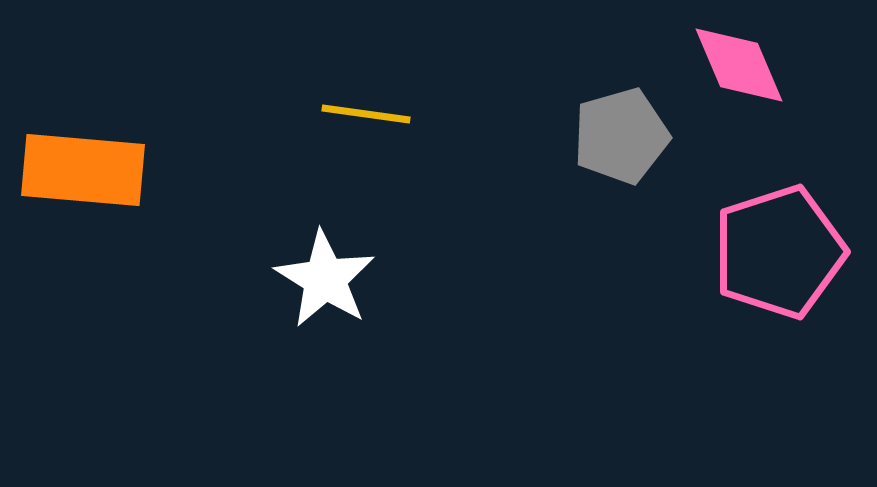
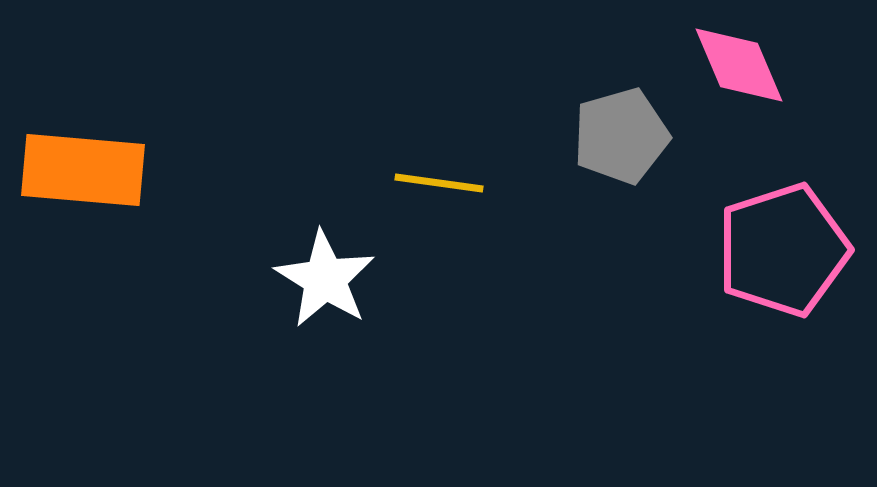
yellow line: moved 73 px right, 69 px down
pink pentagon: moved 4 px right, 2 px up
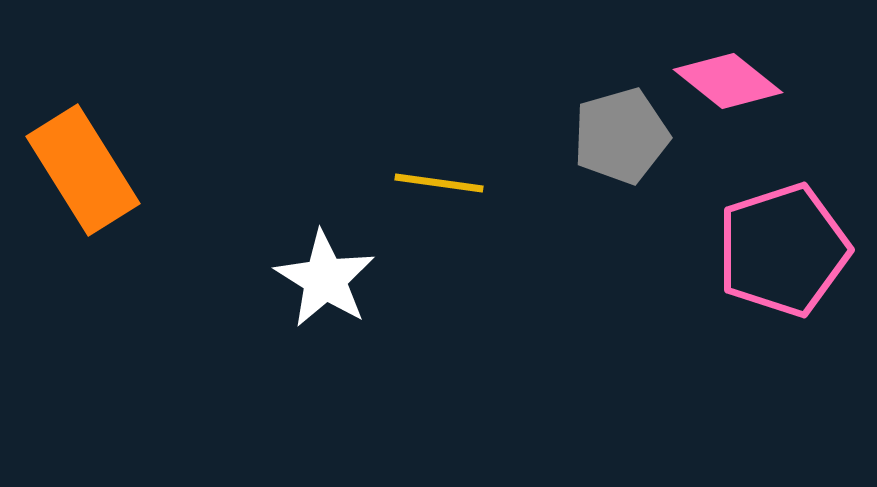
pink diamond: moved 11 px left, 16 px down; rotated 28 degrees counterclockwise
orange rectangle: rotated 53 degrees clockwise
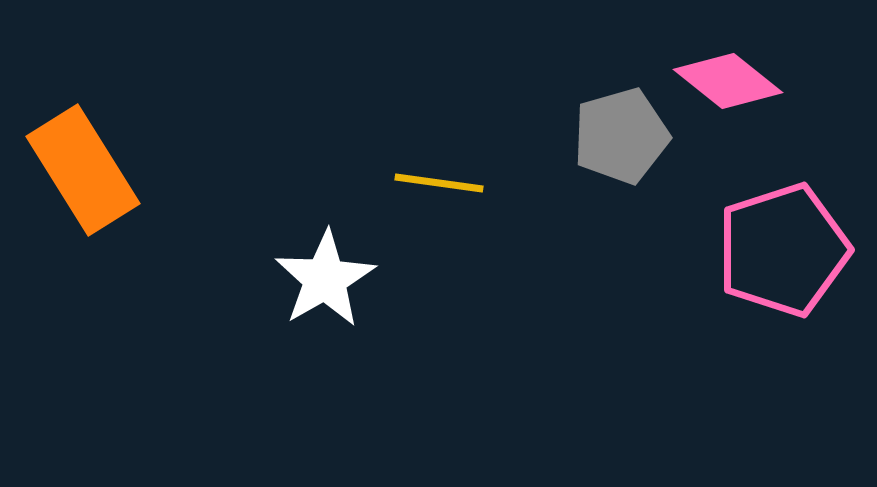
white star: rotated 10 degrees clockwise
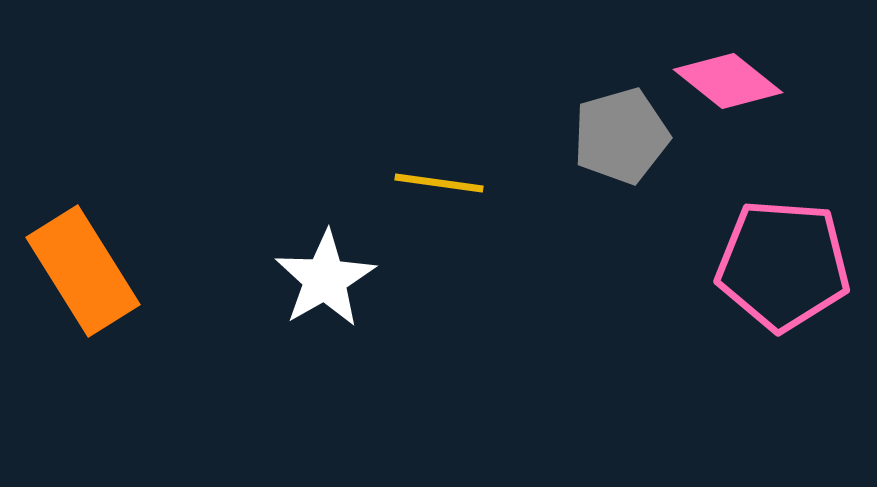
orange rectangle: moved 101 px down
pink pentagon: moved 15 px down; rotated 22 degrees clockwise
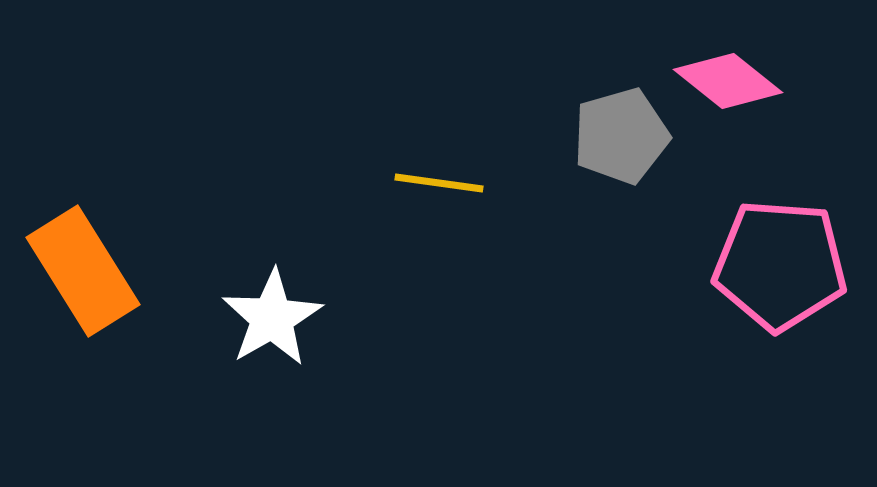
pink pentagon: moved 3 px left
white star: moved 53 px left, 39 px down
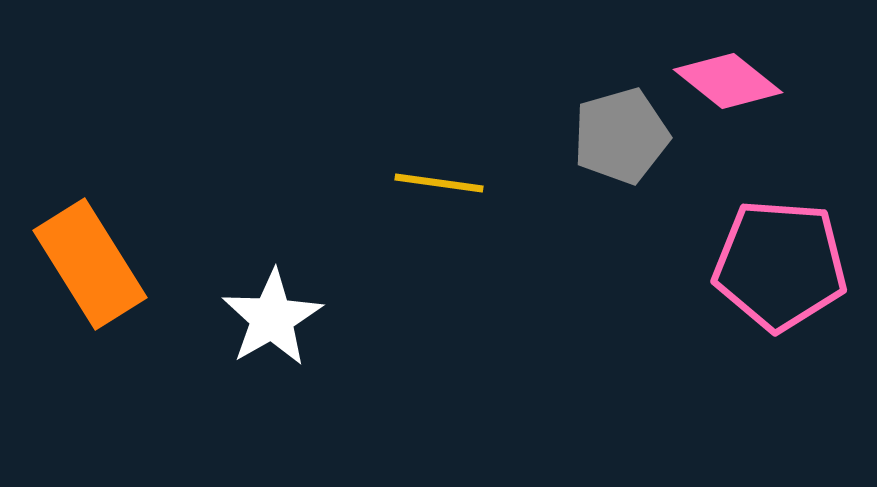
orange rectangle: moved 7 px right, 7 px up
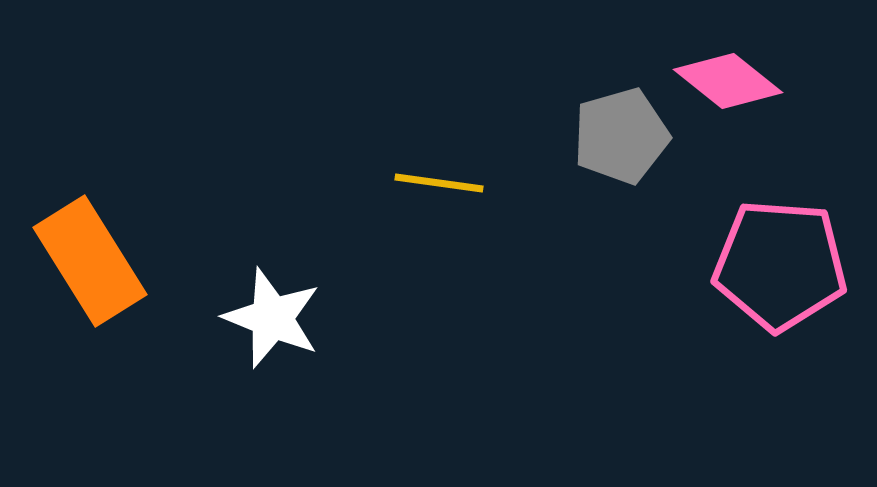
orange rectangle: moved 3 px up
white star: rotated 20 degrees counterclockwise
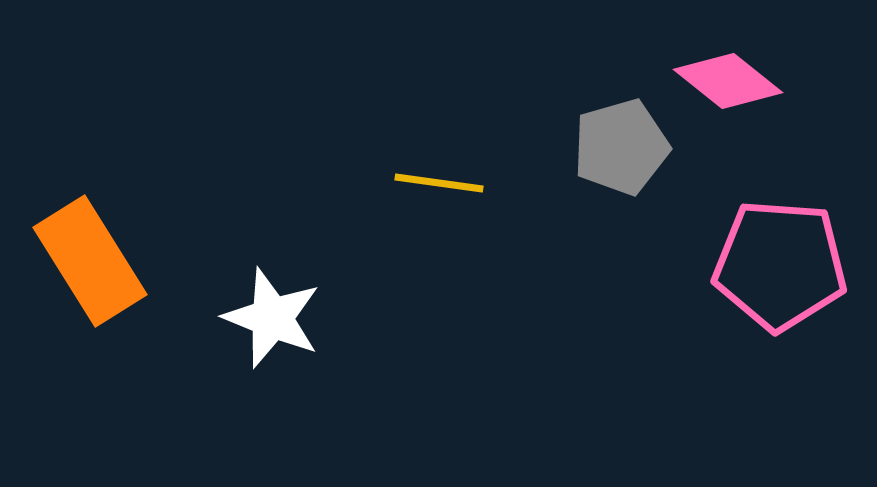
gray pentagon: moved 11 px down
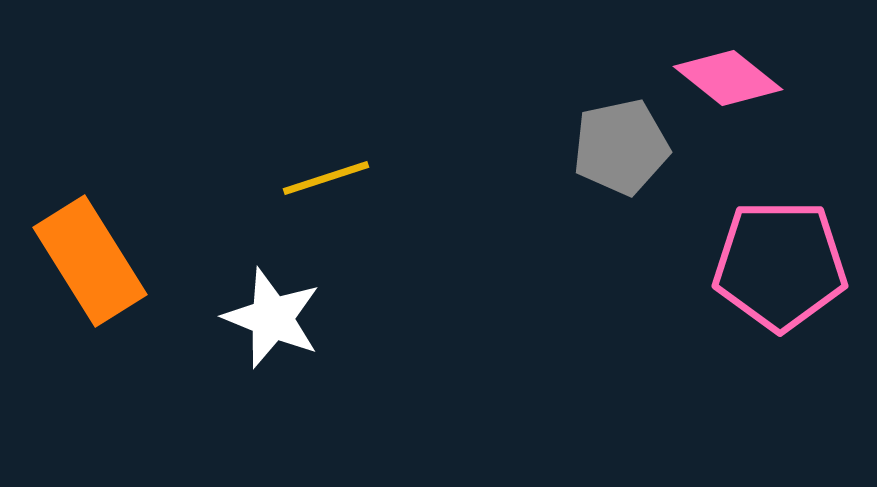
pink diamond: moved 3 px up
gray pentagon: rotated 4 degrees clockwise
yellow line: moved 113 px left, 5 px up; rotated 26 degrees counterclockwise
pink pentagon: rotated 4 degrees counterclockwise
